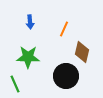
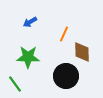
blue arrow: rotated 64 degrees clockwise
orange line: moved 5 px down
brown diamond: rotated 15 degrees counterclockwise
green line: rotated 12 degrees counterclockwise
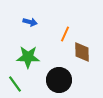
blue arrow: rotated 136 degrees counterclockwise
orange line: moved 1 px right
black circle: moved 7 px left, 4 px down
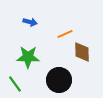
orange line: rotated 42 degrees clockwise
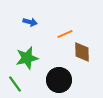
green star: moved 1 px left, 1 px down; rotated 15 degrees counterclockwise
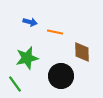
orange line: moved 10 px left, 2 px up; rotated 35 degrees clockwise
black circle: moved 2 px right, 4 px up
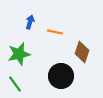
blue arrow: rotated 88 degrees counterclockwise
brown diamond: rotated 20 degrees clockwise
green star: moved 8 px left, 4 px up
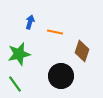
brown diamond: moved 1 px up
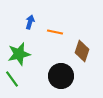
green line: moved 3 px left, 5 px up
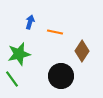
brown diamond: rotated 15 degrees clockwise
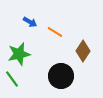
blue arrow: rotated 104 degrees clockwise
orange line: rotated 21 degrees clockwise
brown diamond: moved 1 px right
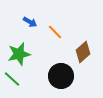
orange line: rotated 14 degrees clockwise
brown diamond: moved 1 px down; rotated 15 degrees clockwise
green line: rotated 12 degrees counterclockwise
